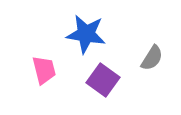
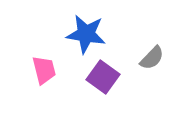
gray semicircle: rotated 12 degrees clockwise
purple square: moved 3 px up
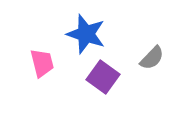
blue star: rotated 9 degrees clockwise
pink trapezoid: moved 2 px left, 7 px up
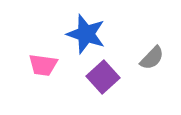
pink trapezoid: moved 1 px right, 2 px down; rotated 112 degrees clockwise
purple square: rotated 12 degrees clockwise
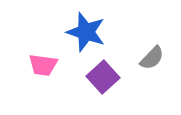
blue star: moved 2 px up
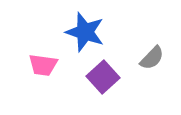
blue star: moved 1 px left
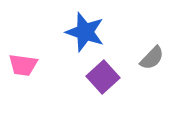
pink trapezoid: moved 20 px left
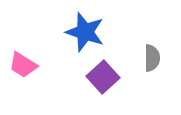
gray semicircle: rotated 44 degrees counterclockwise
pink trapezoid: rotated 24 degrees clockwise
